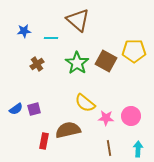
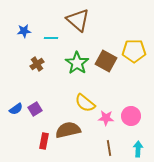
purple square: moved 1 px right; rotated 16 degrees counterclockwise
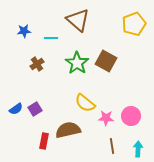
yellow pentagon: moved 27 px up; rotated 20 degrees counterclockwise
brown line: moved 3 px right, 2 px up
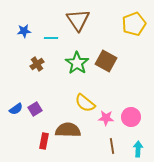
brown triangle: rotated 15 degrees clockwise
pink circle: moved 1 px down
brown semicircle: rotated 15 degrees clockwise
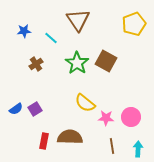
cyan line: rotated 40 degrees clockwise
brown cross: moved 1 px left
brown semicircle: moved 2 px right, 7 px down
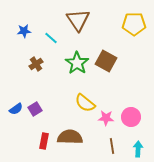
yellow pentagon: rotated 20 degrees clockwise
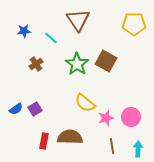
green star: moved 1 px down
pink star: rotated 21 degrees counterclockwise
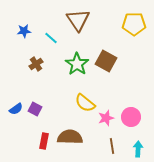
purple square: rotated 32 degrees counterclockwise
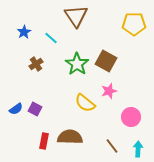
brown triangle: moved 2 px left, 4 px up
blue star: moved 1 px down; rotated 24 degrees counterclockwise
pink star: moved 3 px right, 27 px up
brown line: rotated 28 degrees counterclockwise
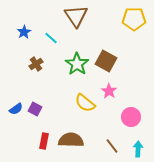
yellow pentagon: moved 5 px up
pink star: rotated 21 degrees counterclockwise
brown semicircle: moved 1 px right, 3 px down
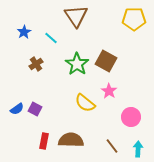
blue semicircle: moved 1 px right
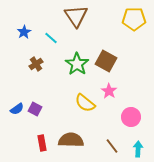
red rectangle: moved 2 px left, 2 px down; rotated 21 degrees counterclockwise
